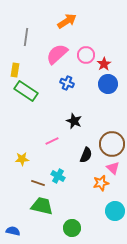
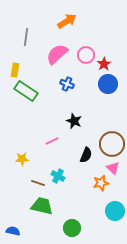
blue cross: moved 1 px down
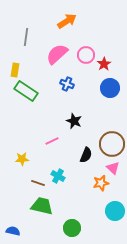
blue circle: moved 2 px right, 4 px down
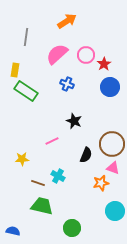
blue circle: moved 1 px up
pink triangle: rotated 24 degrees counterclockwise
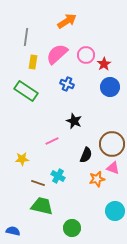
yellow rectangle: moved 18 px right, 8 px up
orange star: moved 4 px left, 4 px up
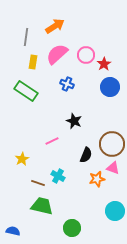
orange arrow: moved 12 px left, 5 px down
yellow star: rotated 24 degrees counterclockwise
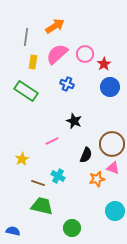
pink circle: moved 1 px left, 1 px up
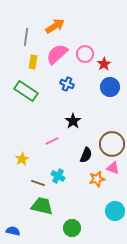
black star: moved 1 px left; rotated 14 degrees clockwise
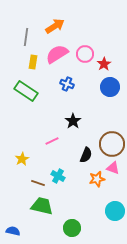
pink semicircle: rotated 10 degrees clockwise
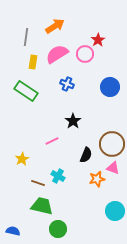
red star: moved 6 px left, 24 px up
green circle: moved 14 px left, 1 px down
